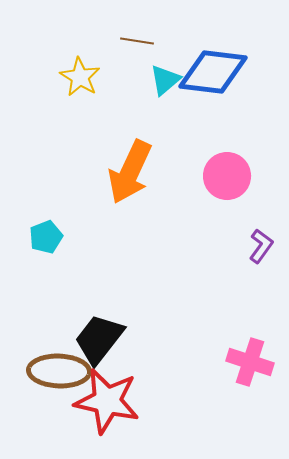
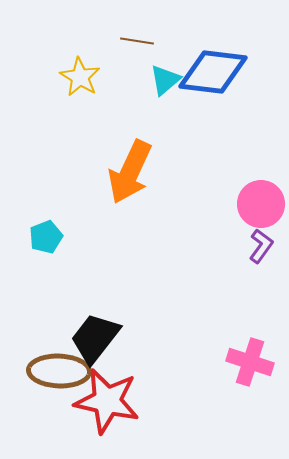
pink circle: moved 34 px right, 28 px down
black trapezoid: moved 4 px left, 1 px up
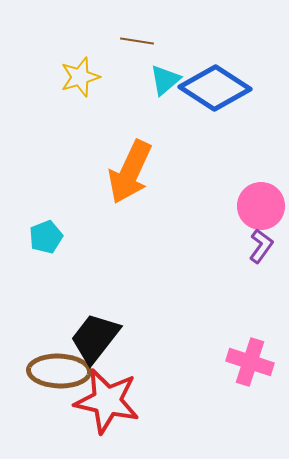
blue diamond: moved 2 px right, 16 px down; rotated 26 degrees clockwise
yellow star: rotated 24 degrees clockwise
pink circle: moved 2 px down
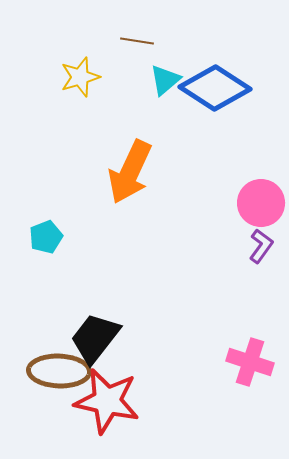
pink circle: moved 3 px up
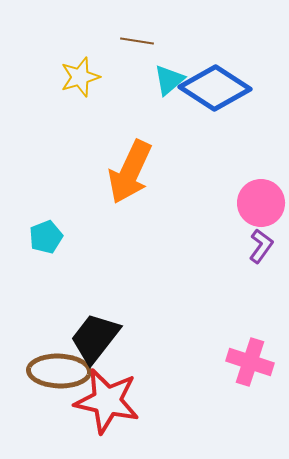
cyan triangle: moved 4 px right
